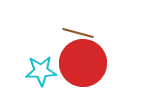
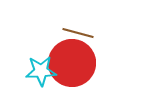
red circle: moved 11 px left
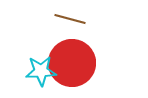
brown line: moved 8 px left, 14 px up
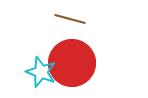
cyan star: moved 1 px down; rotated 24 degrees clockwise
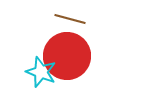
red circle: moved 5 px left, 7 px up
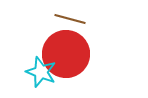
red circle: moved 1 px left, 2 px up
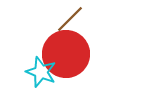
brown line: rotated 60 degrees counterclockwise
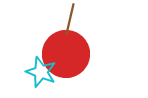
brown line: rotated 32 degrees counterclockwise
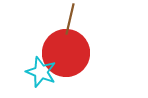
red circle: moved 1 px up
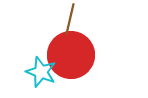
red circle: moved 5 px right, 2 px down
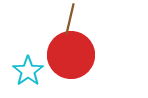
cyan star: moved 13 px left, 1 px up; rotated 16 degrees clockwise
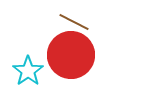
brown line: moved 4 px right, 3 px down; rotated 76 degrees counterclockwise
